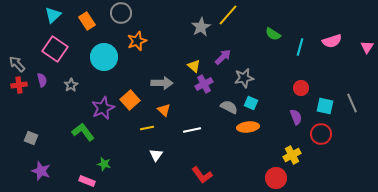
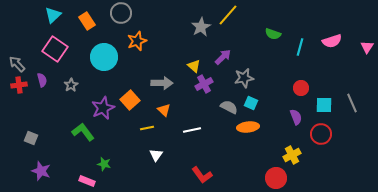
green semicircle at (273, 34): rotated 14 degrees counterclockwise
cyan square at (325, 106): moved 1 px left, 1 px up; rotated 12 degrees counterclockwise
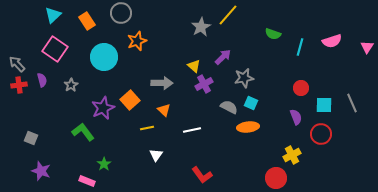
green star at (104, 164): rotated 24 degrees clockwise
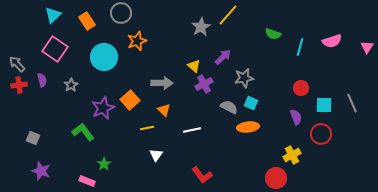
gray square at (31, 138): moved 2 px right
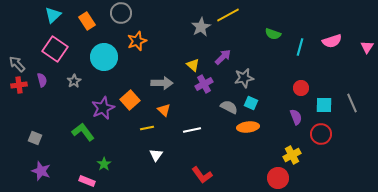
yellow line at (228, 15): rotated 20 degrees clockwise
yellow triangle at (194, 66): moved 1 px left, 1 px up
gray star at (71, 85): moved 3 px right, 4 px up
gray square at (33, 138): moved 2 px right
red circle at (276, 178): moved 2 px right
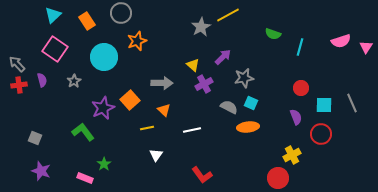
pink semicircle at (332, 41): moved 9 px right
pink triangle at (367, 47): moved 1 px left
pink rectangle at (87, 181): moved 2 px left, 3 px up
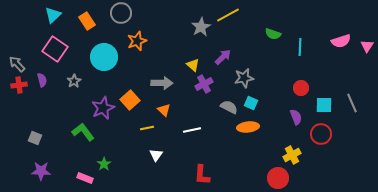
cyan line at (300, 47): rotated 12 degrees counterclockwise
pink triangle at (366, 47): moved 1 px right, 1 px up
purple star at (41, 171): rotated 18 degrees counterclockwise
red L-shape at (202, 175): rotated 40 degrees clockwise
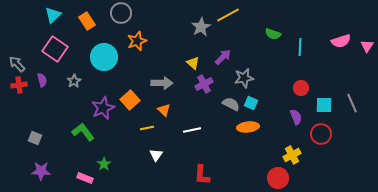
yellow triangle at (193, 65): moved 2 px up
gray semicircle at (229, 107): moved 2 px right, 3 px up
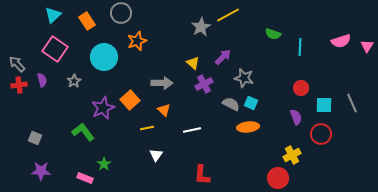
gray star at (244, 78): rotated 24 degrees clockwise
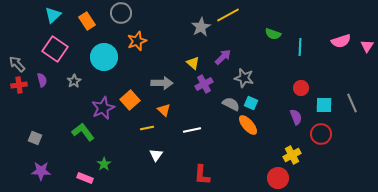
orange ellipse at (248, 127): moved 2 px up; rotated 55 degrees clockwise
